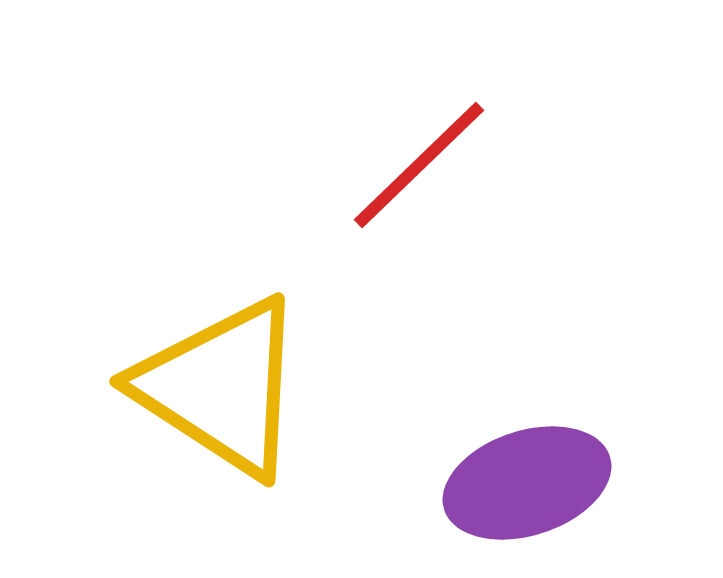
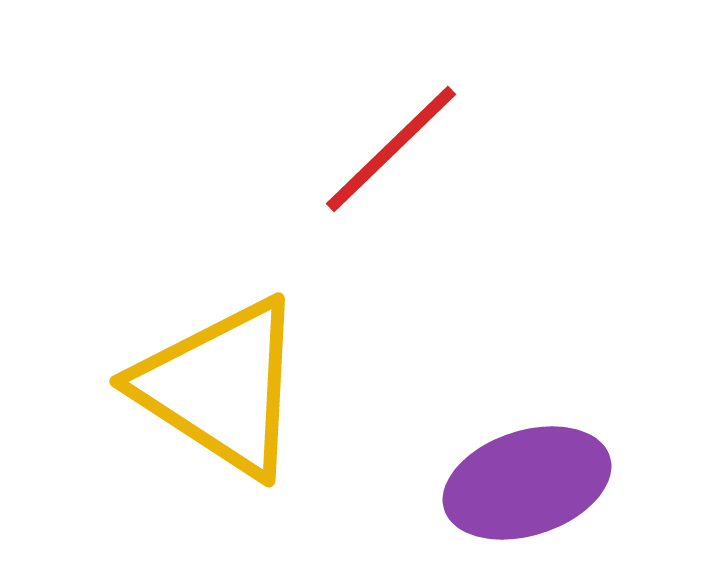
red line: moved 28 px left, 16 px up
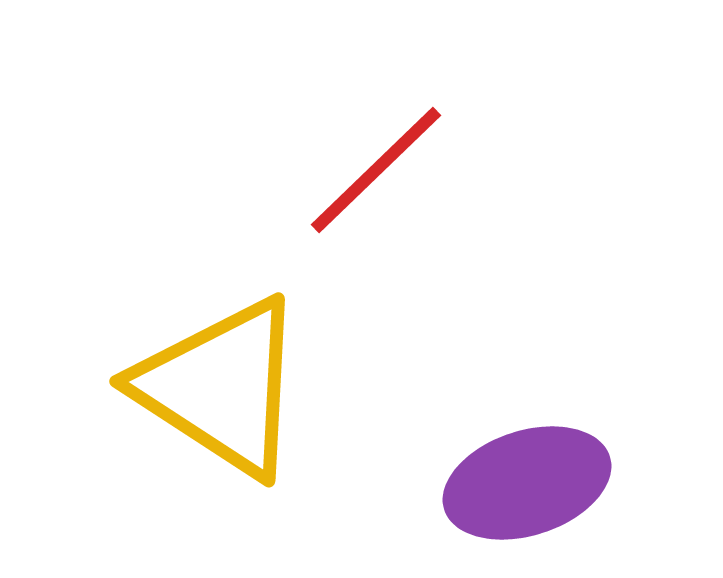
red line: moved 15 px left, 21 px down
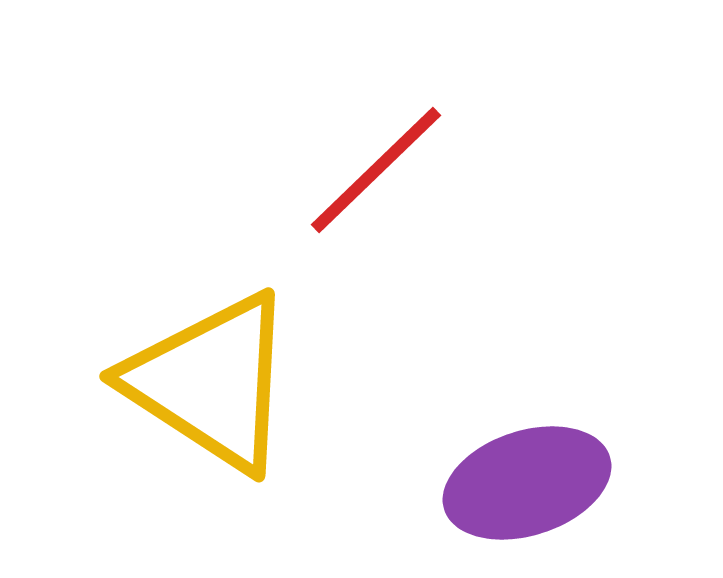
yellow triangle: moved 10 px left, 5 px up
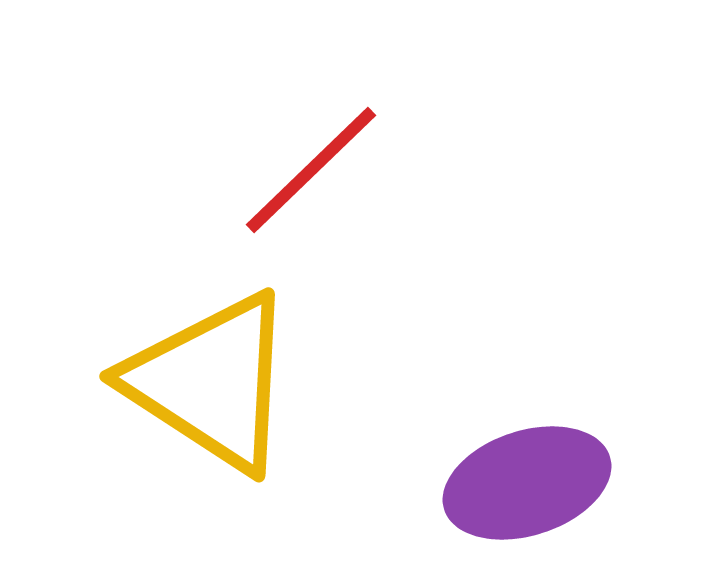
red line: moved 65 px left
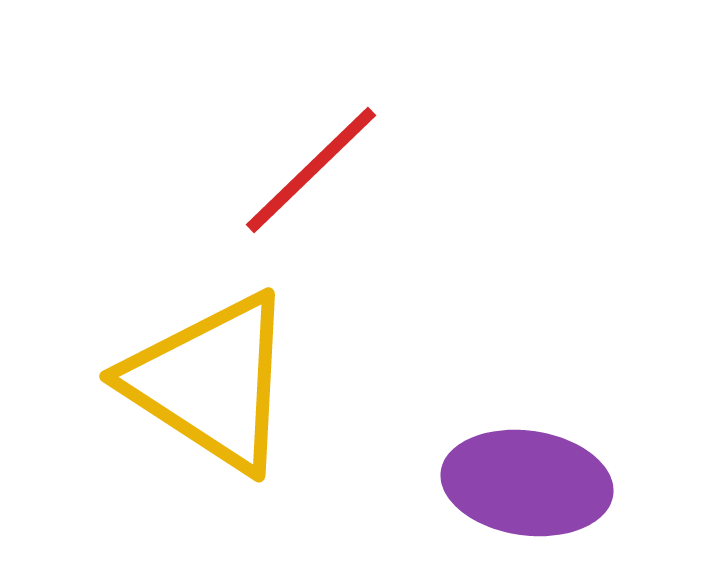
purple ellipse: rotated 26 degrees clockwise
